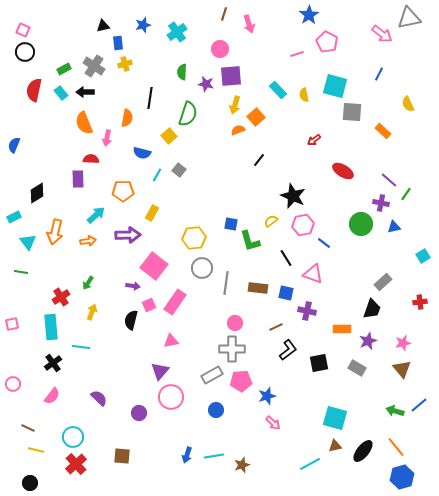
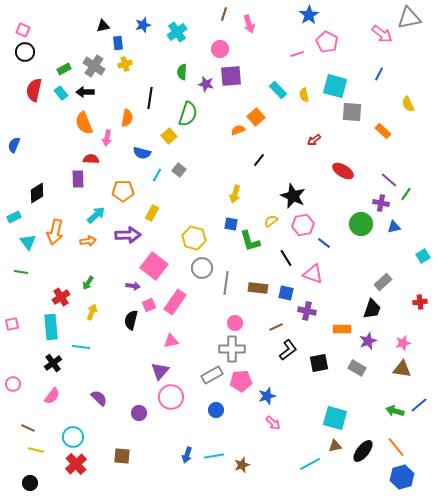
yellow arrow at (235, 105): moved 89 px down
yellow hexagon at (194, 238): rotated 20 degrees clockwise
brown triangle at (402, 369): rotated 42 degrees counterclockwise
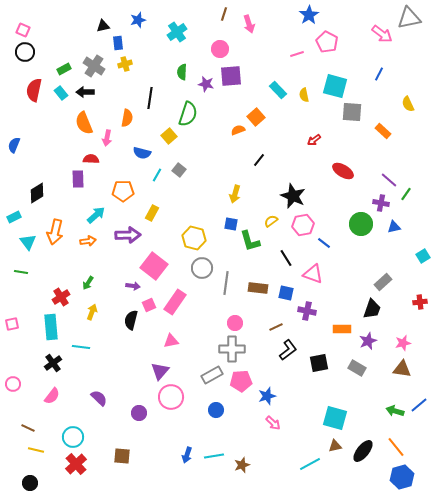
blue star at (143, 25): moved 5 px left, 5 px up
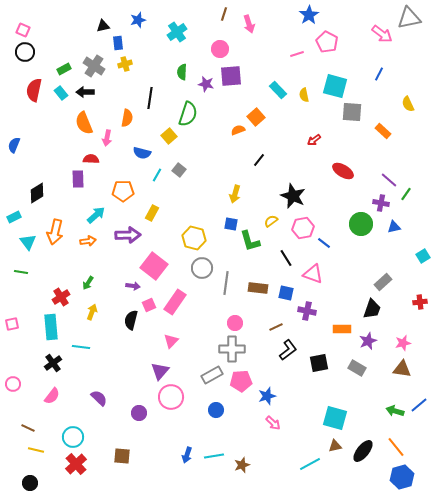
pink hexagon at (303, 225): moved 3 px down
pink triangle at (171, 341): rotated 35 degrees counterclockwise
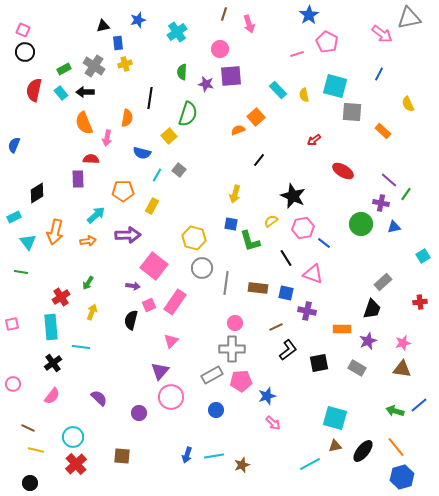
yellow rectangle at (152, 213): moved 7 px up
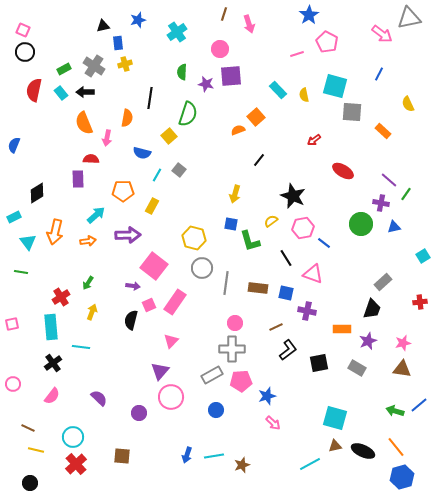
black ellipse at (363, 451): rotated 75 degrees clockwise
